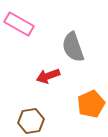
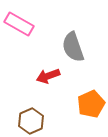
brown hexagon: rotated 15 degrees counterclockwise
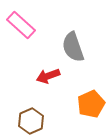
pink rectangle: moved 2 px right, 1 px down; rotated 12 degrees clockwise
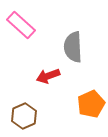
gray semicircle: rotated 16 degrees clockwise
brown hexagon: moved 7 px left, 5 px up
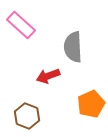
brown hexagon: moved 3 px right; rotated 15 degrees counterclockwise
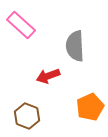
gray semicircle: moved 2 px right, 1 px up
orange pentagon: moved 1 px left, 3 px down
